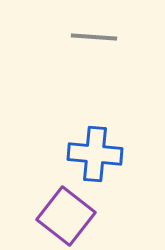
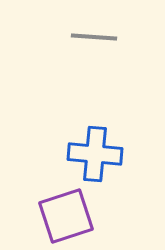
purple square: rotated 34 degrees clockwise
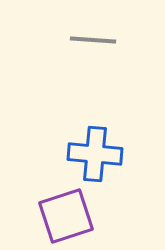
gray line: moved 1 px left, 3 px down
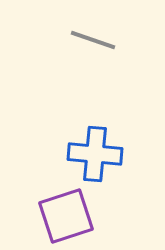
gray line: rotated 15 degrees clockwise
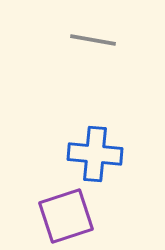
gray line: rotated 9 degrees counterclockwise
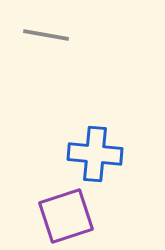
gray line: moved 47 px left, 5 px up
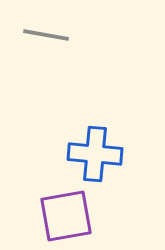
purple square: rotated 8 degrees clockwise
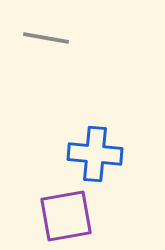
gray line: moved 3 px down
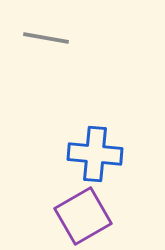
purple square: moved 17 px right; rotated 20 degrees counterclockwise
